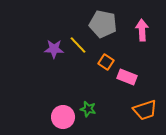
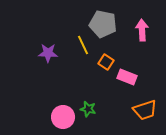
yellow line: moved 5 px right; rotated 18 degrees clockwise
purple star: moved 6 px left, 4 px down
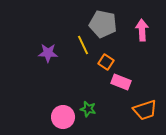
pink rectangle: moved 6 px left, 5 px down
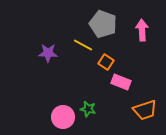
gray pentagon: rotated 8 degrees clockwise
yellow line: rotated 36 degrees counterclockwise
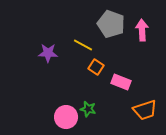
gray pentagon: moved 8 px right
orange square: moved 10 px left, 5 px down
pink circle: moved 3 px right
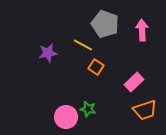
gray pentagon: moved 6 px left
purple star: rotated 12 degrees counterclockwise
pink rectangle: moved 13 px right; rotated 66 degrees counterclockwise
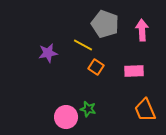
pink rectangle: moved 11 px up; rotated 42 degrees clockwise
orange trapezoid: rotated 85 degrees clockwise
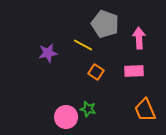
pink arrow: moved 3 px left, 8 px down
orange square: moved 5 px down
